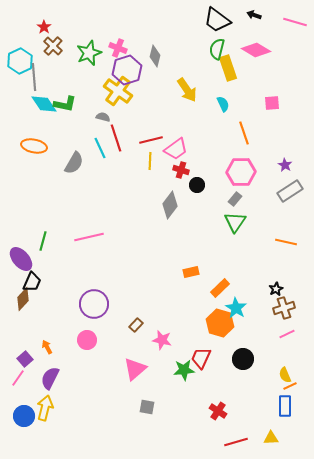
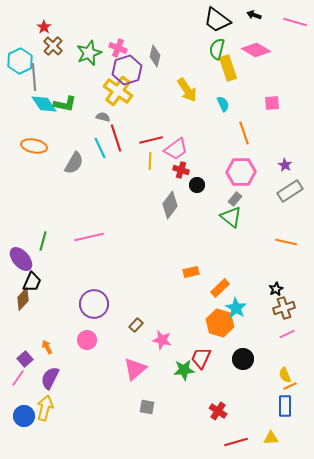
green triangle at (235, 222): moved 4 px left, 5 px up; rotated 25 degrees counterclockwise
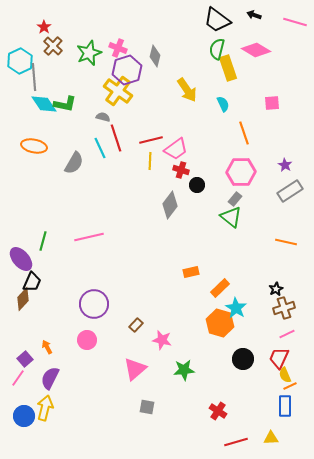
red trapezoid at (201, 358): moved 78 px right
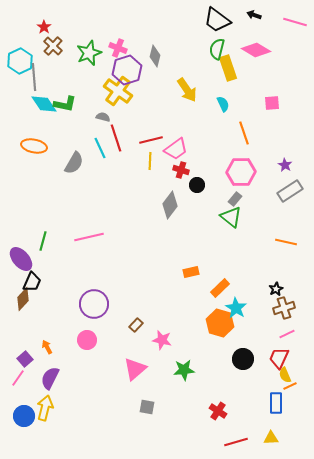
blue rectangle at (285, 406): moved 9 px left, 3 px up
